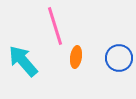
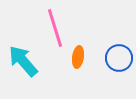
pink line: moved 2 px down
orange ellipse: moved 2 px right
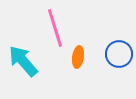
blue circle: moved 4 px up
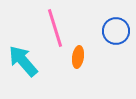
blue circle: moved 3 px left, 23 px up
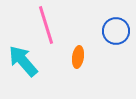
pink line: moved 9 px left, 3 px up
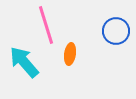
orange ellipse: moved 8 px left, 3 px up
cyan arrow: moved 1 px right, 1 px down
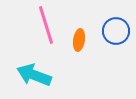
orange ellipse: moved 9 px right, 14 px up
cyan arrow: moved 10 px right, 13 px down; rotated 28 degrees counterclockwise
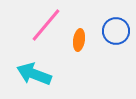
pink line: rotated 57 degrees clockwise
cyan arrow: moved 1 px up
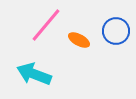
orange ellipse: rotated 70 degrees counterclockwise
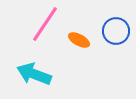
pink line: moved 1 px left, 1 px up; rotated 6 degrees counterclockwise
